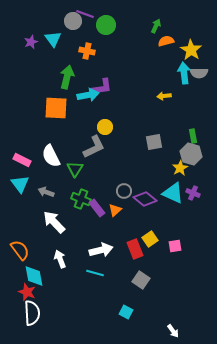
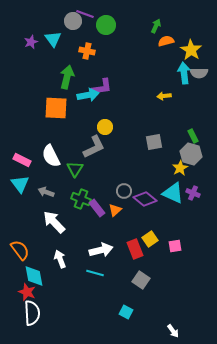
green rectangle at (193, 136): rotated 16 degrees counterclockwise
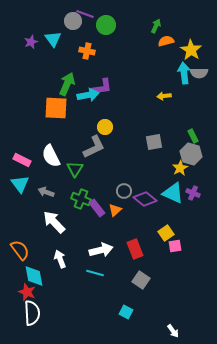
green arrow at (67, 77): moved 7 px down; rotated 10 degrees clockwise
yellow square at (150, 239): moved 16 px right, 6 px up
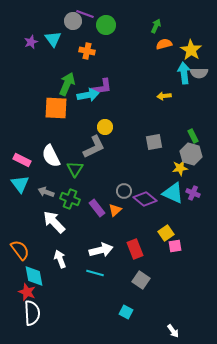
orange semicircle at (166, 41): moved 2 px left, 3 px down
yellow star at (180, 168): rotated 21 degrees clockwise
green cross at (81, 199): moved 11 px left
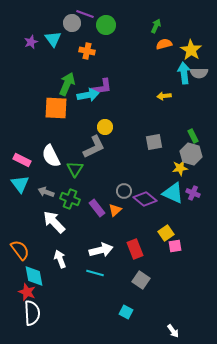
gray circle at (73, 21): moved 1 px left, 2 px down
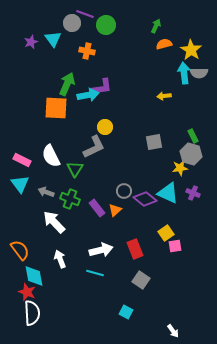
cyan triangle at (173, 193): moved 5 px left
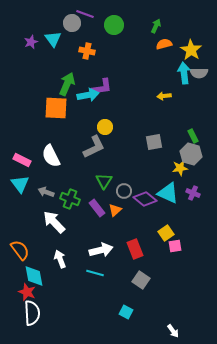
green circle at (106, 25): moved 8 px right
green triangle at (75, 169): moved 29 px right, 12 px down
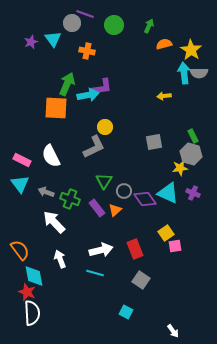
green arrow at (156, 26): moved 7 px left
purple diamond at (145, 199): rotated 15 degrees clockwise
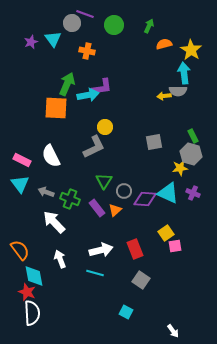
gray semicircle at (199, 73): moved 21 px left, 18 px down
purple diamond at (145, 199): rotated 50 degrees counterclockwise
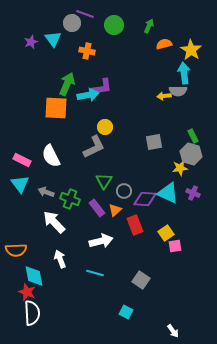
red rectangle at (135, 249): moved 24 px up
orange semicircle at (20, 250): moved 4 px left; rotated 125 degrees clockwise
white arrow at (101, 250): moved 9 px up
